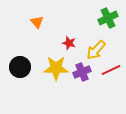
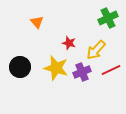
yellow star: rotated 15 degrees clockwise
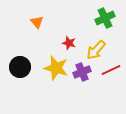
green cross: moved 3 px left
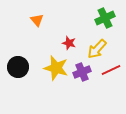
orange triangle: moved 2 px up
yellow arrow: moved 1 px right, 1 px up
black circle: moved 2 px left
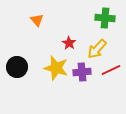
green cross: rotated 30 degrees clockwise
red star: rotated 16 degrees clockwise
black circle: moved 1 px left
purple cross: rotated 18 degrees clockwise
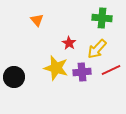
green cross: moved 3 px left
black circle: moved 3 px left, 10 px down
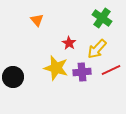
green cross: rotated 30 degrees clockwise
black circle: moved 1 px left
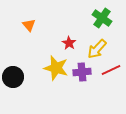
orange triangle: moved 8 px left, 5 px down
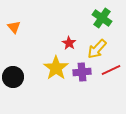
orange triangle: moved 15 px left, 2 px down
yellow star: rotated 20 degrees clockwise
